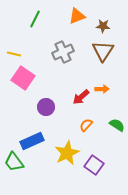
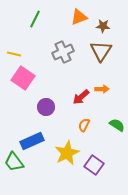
orange triangle: moved 2 px right, 1 px down
brown triangle: moved 2 px left
orange semicircle: moved 2 px left; rotated 16 degrees counterclockwise
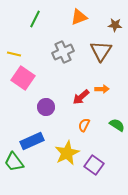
brown star: moved 12 px right, 1 px up
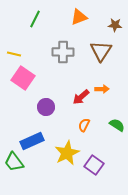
gray cross: rotated 25 degrees clockwise
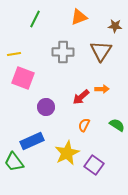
brown star: moved 1 px down
yellow line: rotated 24 degrees counterclockwise
pink square: rotated 15 degrees counterclockwise
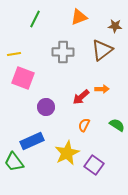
brown triangle: moved 1 px right, 1 px up; rotated 20 degrees clockwise
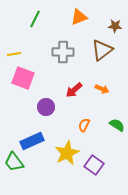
orange arrow: rotated 24 degrees clockwise
red arrow: moved 7 px left, 7 px up
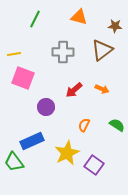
orange triangle: rotated 36 degrees clockwise
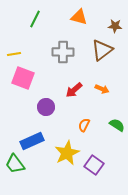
green trapezoid: moved 1 px right, 2 px down
